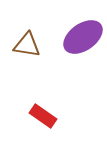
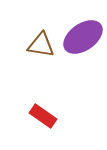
brown triangle: moved 14 px right
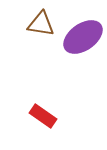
brown triangle: moved 21 px up
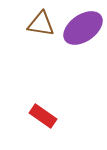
purple ellipse: moved 9 px up
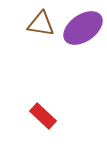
red rectangle: rotated 8 degrees clockwise
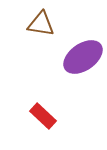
purple ellipse: moved 29 px down
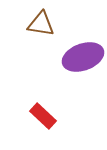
purple ellipse: rotated 15 degrees clockwise
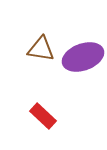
brown triangle: moved 25 px down
